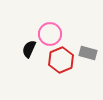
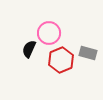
pink circle: moved 1 px left, 1 px up
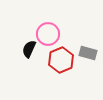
pink circle: moved 1 px left, 1 px down
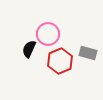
red hexagon: moved 1 px left, 1 px down
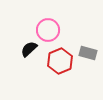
pink circle: moved 4 px up
black semicircle: rotated 24 degrees clockwise
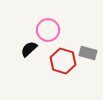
red hexagon: moved 3 px right; rotated 20 degrees counterclockwise
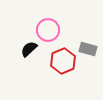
gray rectangle: moved 4 px up
red hexagon: rotated 20 degrees clockwise
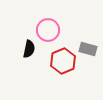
black semicircle: rotated 144 degrees clockwise
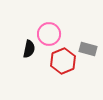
pink circle: moved 1 px right, 4 px down
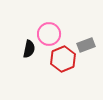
gray rectangle: moved 2 px left, 4 px up; rotated 36 degrees counterclockwise
red hexagon: moved 2 px up
